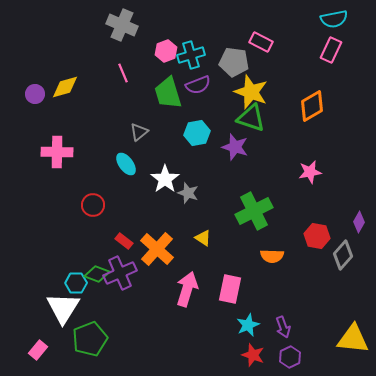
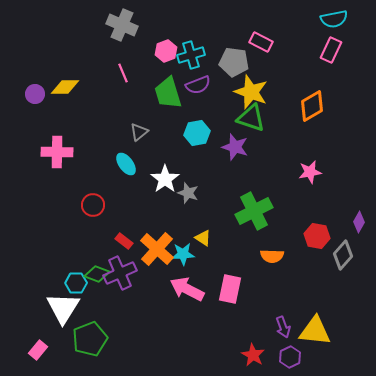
yellow diamond at (65, 87): rotated 16 degrees clockwise
pink arrow at (187, 289): rotated 80 degrees counterclockwise
cyan star at (248, 325): moved 65 px left, 71 px up; rotated 20 degrees clockwise
yellow triangle at (353, 339): moved 38 px left, 8 px up
red star at (253, 355): rotated 10 degrees clockwise
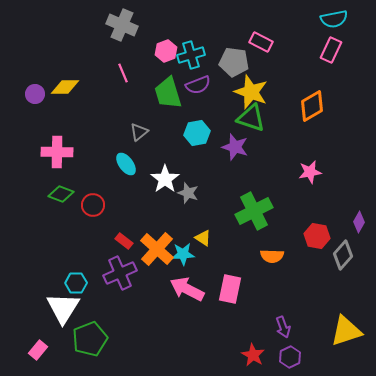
green diamond at (97, 274): moved 36 px left, 80 px up
yellow triangle at (315, 331): moved 31 px right; rotated 24 degrees counterclockwise
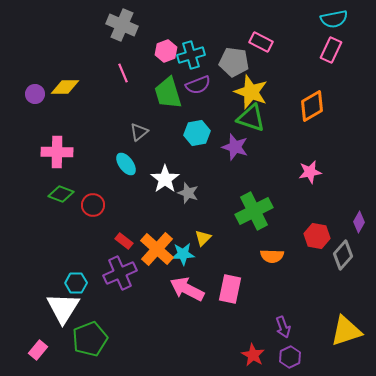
yellow triangle at (203, 238): rotated 42 degrees clockwise
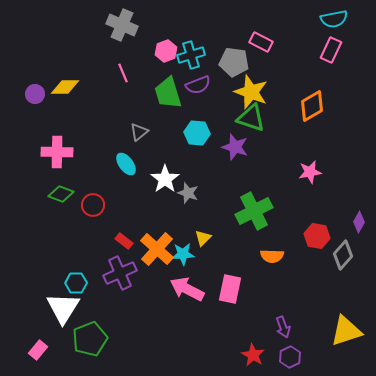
cyan hexagon at (197, 133): rotated 15 degrees clockwise
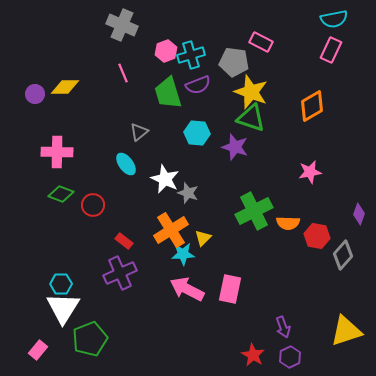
white star at (165, 179): rotated 12 degrees counterclockwise
purple diamond at (359, 222): moved 8 px up; rotated 10 degrees counterclockwise
orange cross at (157, 249): moved 14 px right, 19 px up; rotated 16 degrees clockwise
orange semicircle at (272, 256): moved 16 px right, 33 px up
cyan hexagon at (76, 283): moved 15 px left, 1 px down
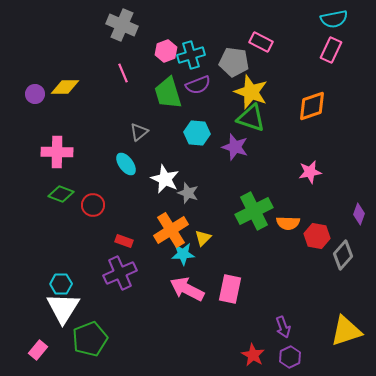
orange diamond at (312, 106): rotated 12 degrees clockwise
red rectangle at (124, 241): rotated 18 degrees counterclockwise
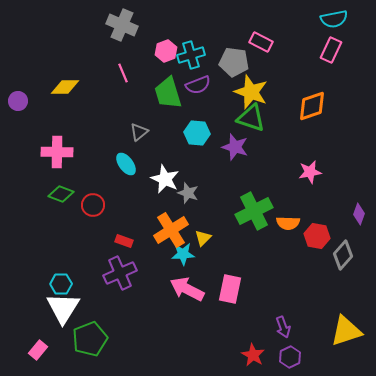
purple circle at (35, 94): moved 17 px left, 7 px down
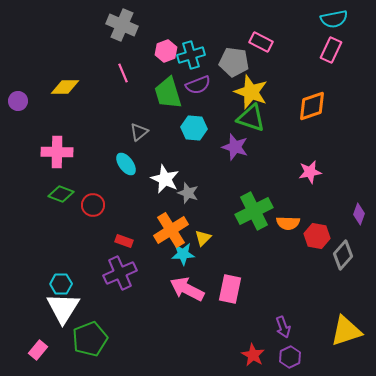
cyan hexagon at (197, 133): moved 3 px left, 5 px up
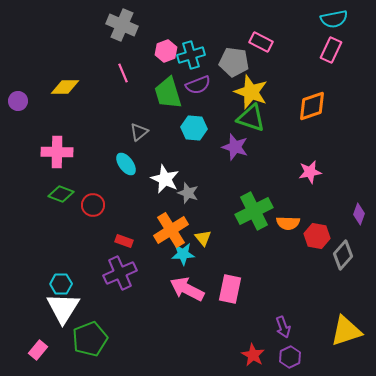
yellow triangle at (203, 238): rotated 24 degrees counterclockwise
